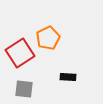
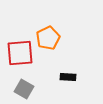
red square: rotated 28 degrees clockwise
gray square: rotated 24 degrees clockwise
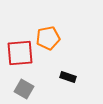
orange pentagon: rotated 15 degrees clockwise
black rectangle: rotated 14 degrees clockwise
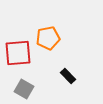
red square: moved 2 px left
black rectangle: moved 1 px up; rotated 28 degrees clockwise
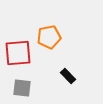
orange pentagon: moved 1 px right, 1 px up
gray square: moved 2 px left, 1 px up; rotated 24 degrees counterclockwise
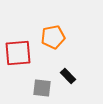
orange pentagon: moved 4 px right
gray square: moved 20 px right
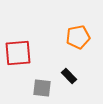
orange pentagon: moved 25 px right
black rectangle: moved 1 px right
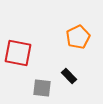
orange pentagon: rotated 15 degrees counterclockwise
red square: rotated 16 degrees clockwise
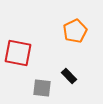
orange pentagon: moved 3 px left, 6 px up
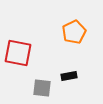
orange pentagon: moved 1 px left, 1 px down
black rectangle: rotated 56 degrees counterclockwise
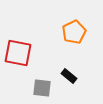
black rectangle: rotated 49 degrees clockwise
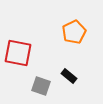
gray square: moved 1 px left, 2 px up; rotated 12 degrees clockwise
